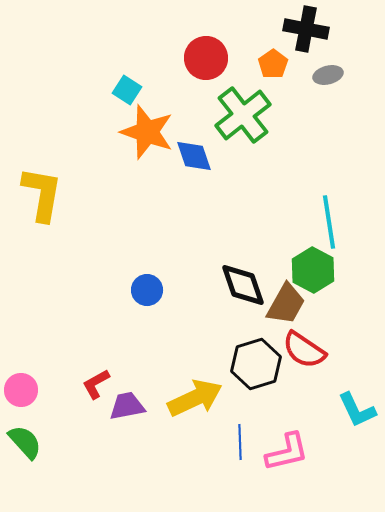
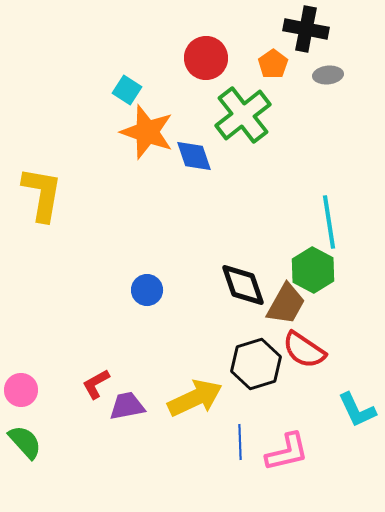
gray ellipse: rotated 8 degrees clockwise
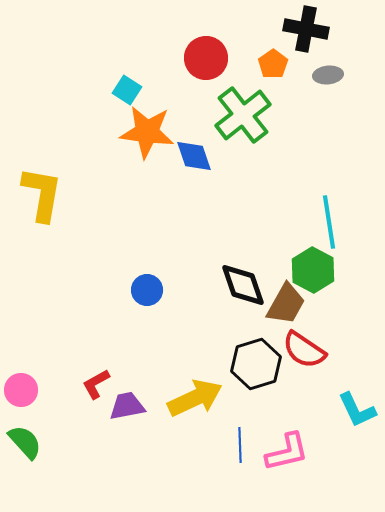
orange star: rotated 12 degrees counterclockwise
blue line: moved 3 px down
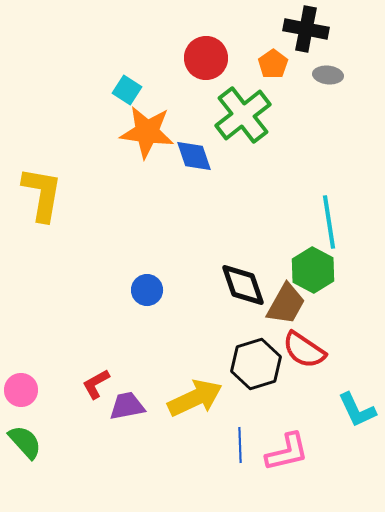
gray ellipse: rotated 12 degrees clockwise
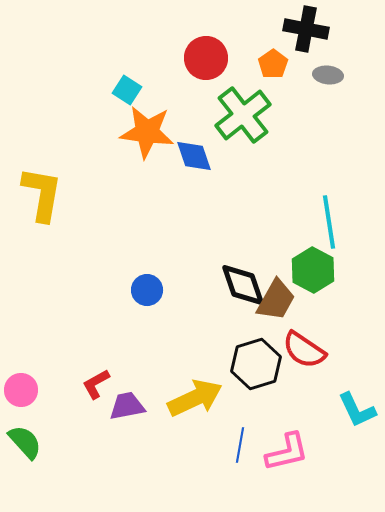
brown trapezoid: moved 10 px left, 4 px up
blue line: rotated 12 degrees clockwise
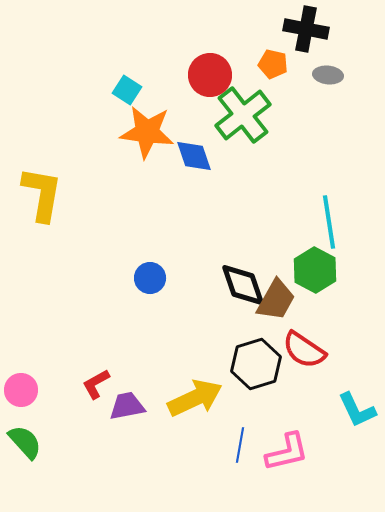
red circle: moved 4 px right, 17 px down
orange pentagon: rotated 24 degrees counterclockwise
green hexagon: moved 2 px right
blue circle: moved 3 px right, 12 px up
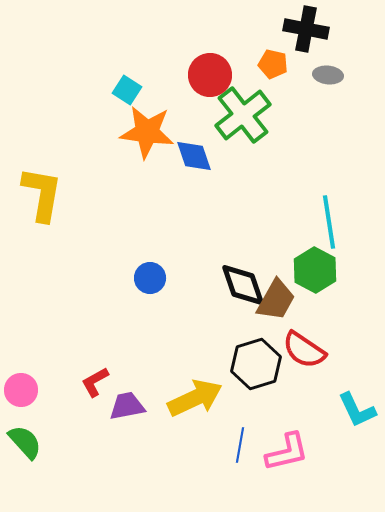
red L-shape: moved 1 px left, 2 px up
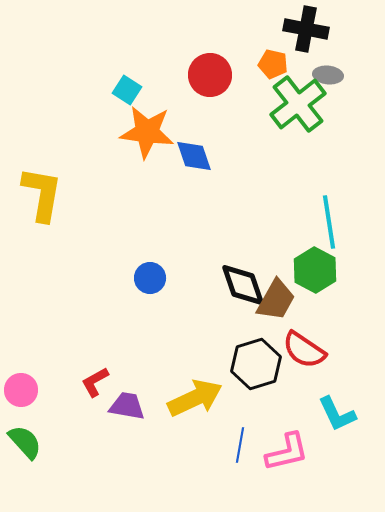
green cross: moved 55 px right, 11 px up
purple trapezoid: rotated 21 degrees clockwise
cyan L-shape: moved 20 px left, 4 px down
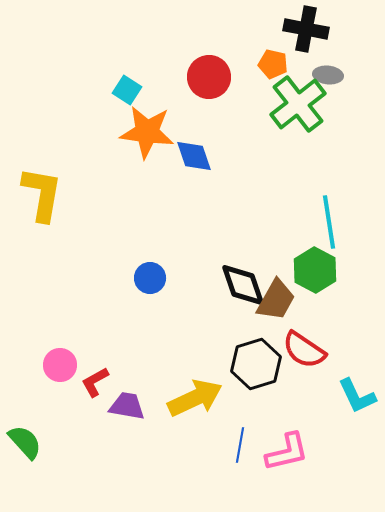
red circle: moved 1 px left, 2 px down
pink circle: moved 39 px right, 25 px up
cyan L-shape: moved 20 px right, 18 px up
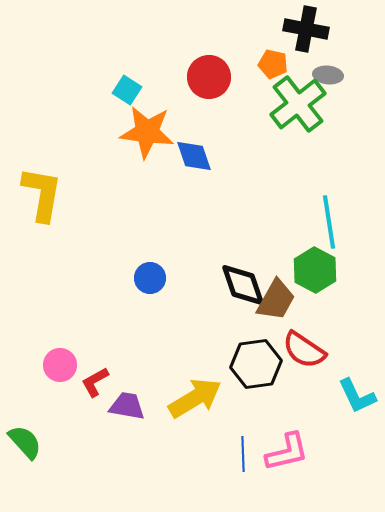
black hexagon: rotated 9 degrees clockwise
yellow arrow: rotated 6 degrees counterclockwise
blue line: moved 3 px right, 9 px down; rotated 12 degrees counterclockwise
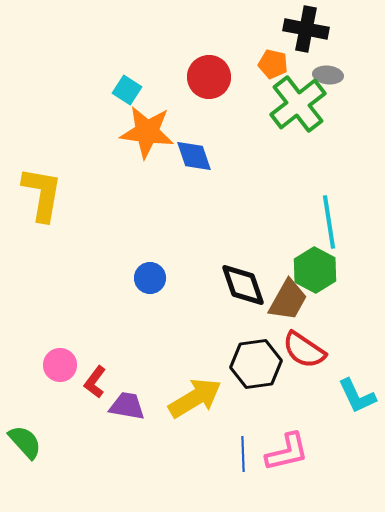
brown trapezoid: moved 12 px right
red L-shape: rotated 24 degrees counterclockwise
